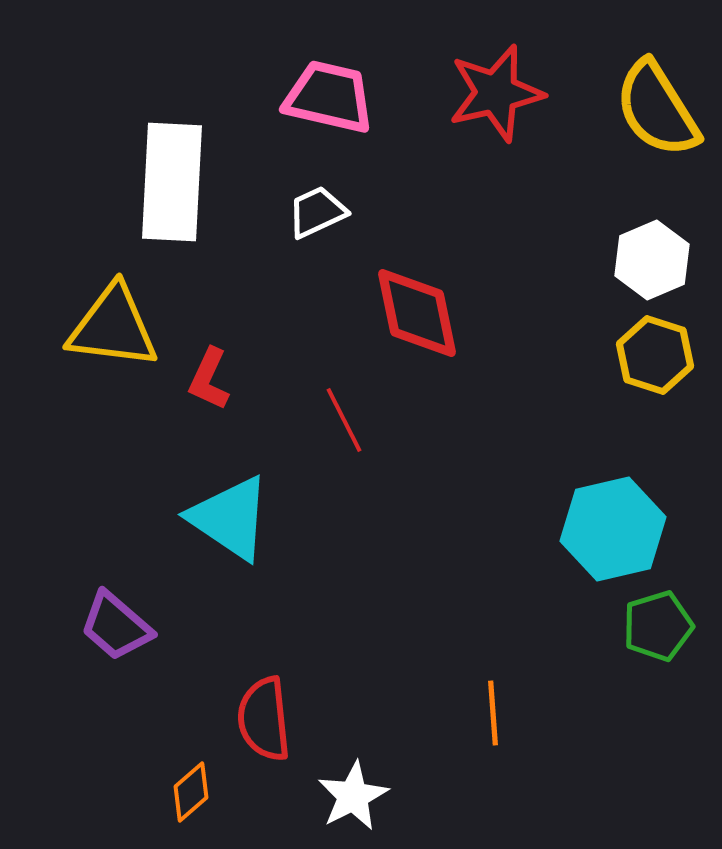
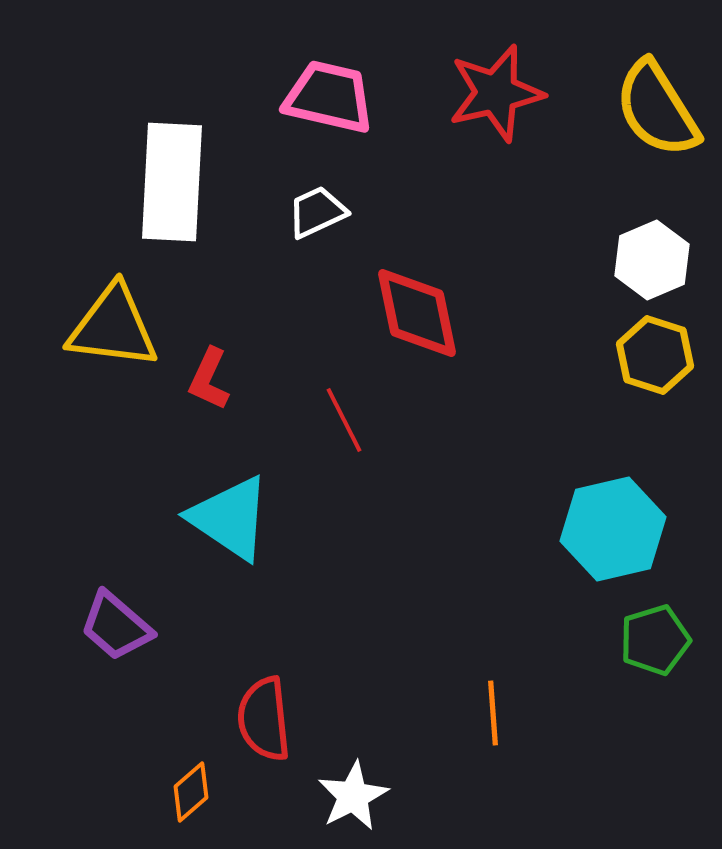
green pentagon: moved 3 px left, 14 px down
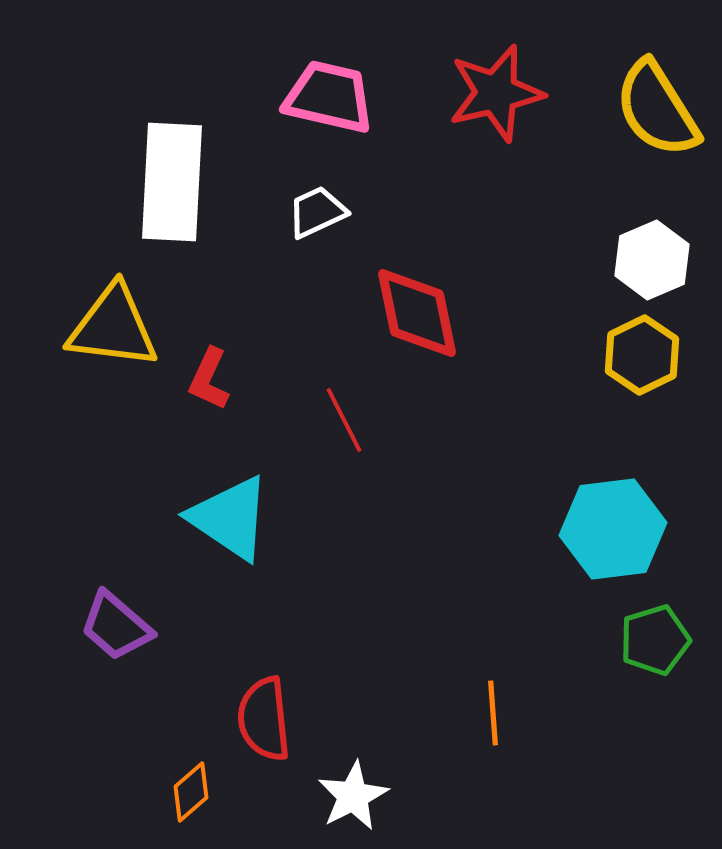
yellow hexagon: moved 13 px left; rotated 16 degrees clockwise
cyan hexagon: rotated 6 degrees clockwise
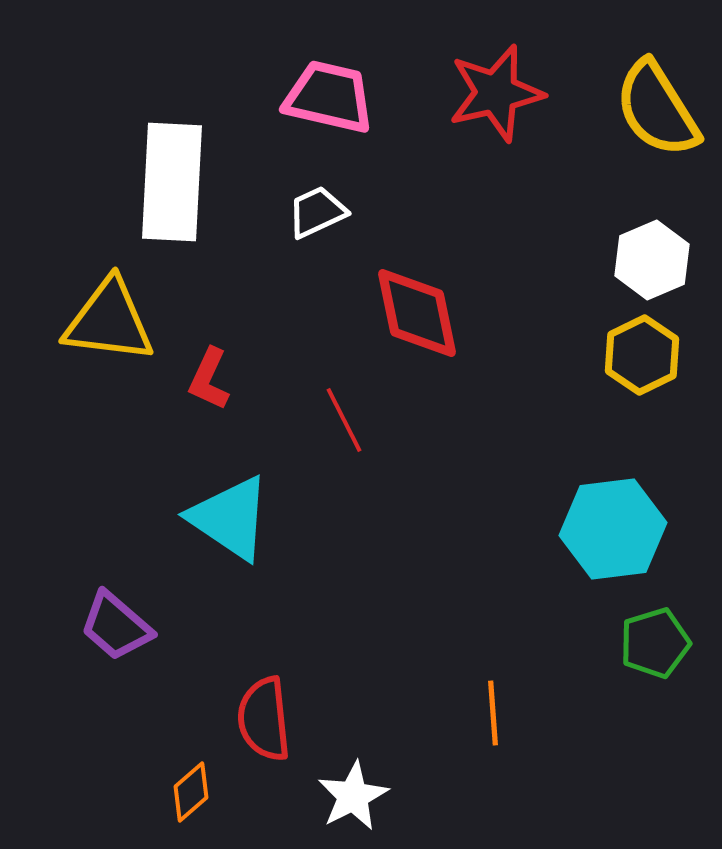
yellow triangle: moved 4 px left, 6 px up
green pentagon: moved 3 px down
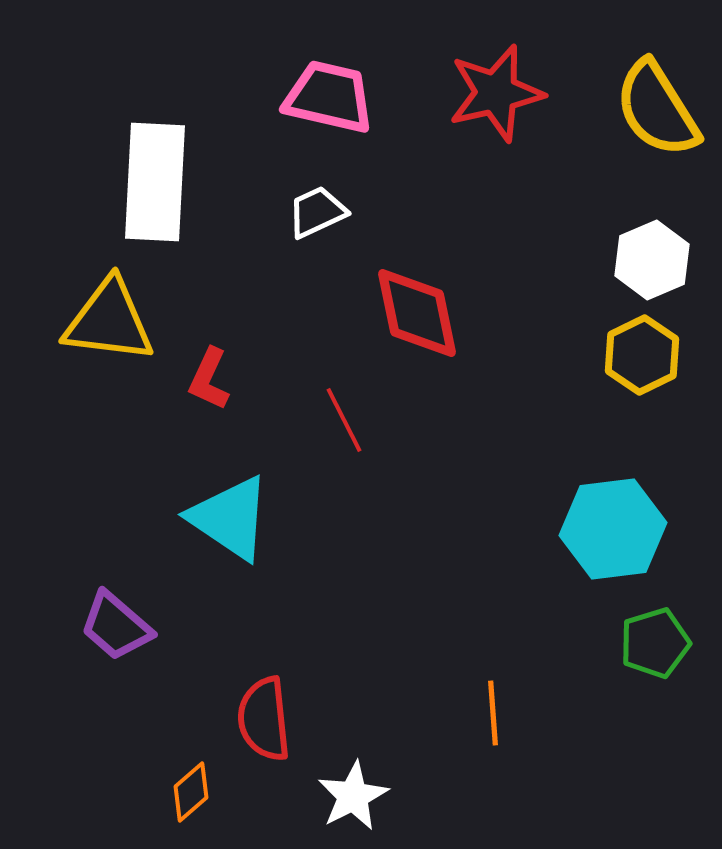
white rectangle: moved 17 px left
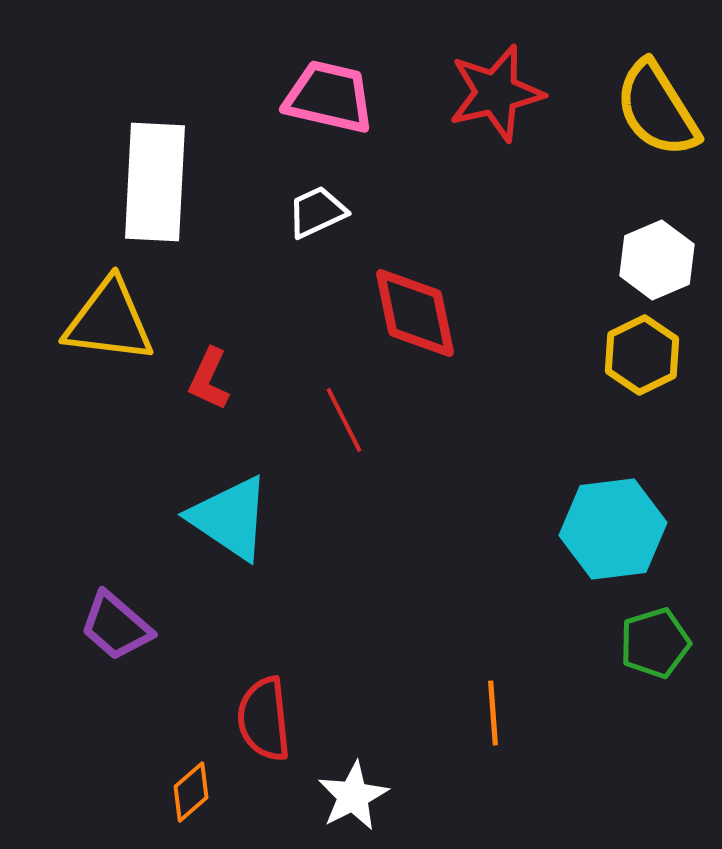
white hexagon: moved 5 px right
red diamond: moved 2 px left
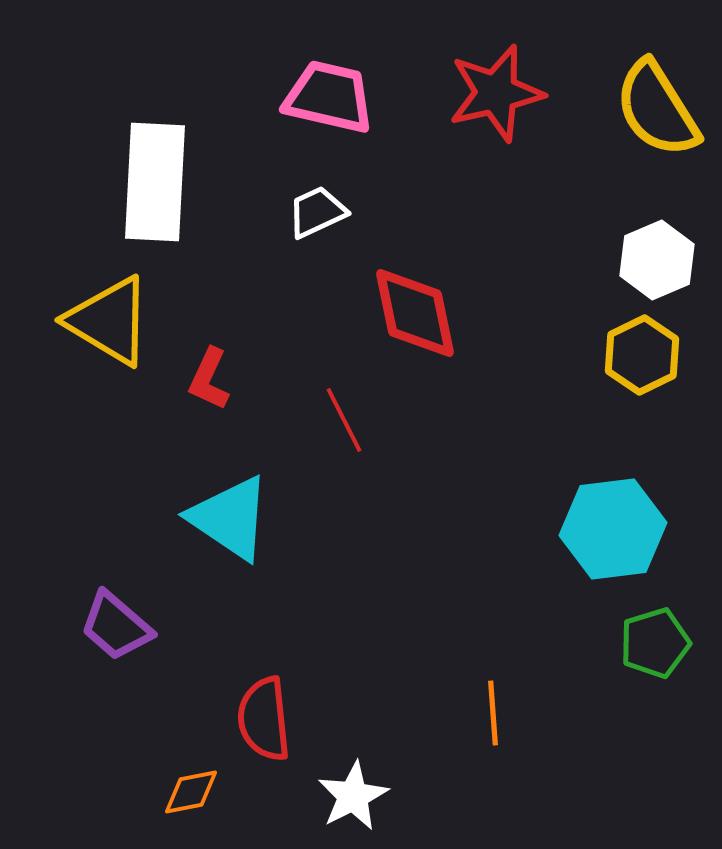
yellow triangle: rotated 24 degrees clockwise
orange diamond: rotated 30 degrees clockwise
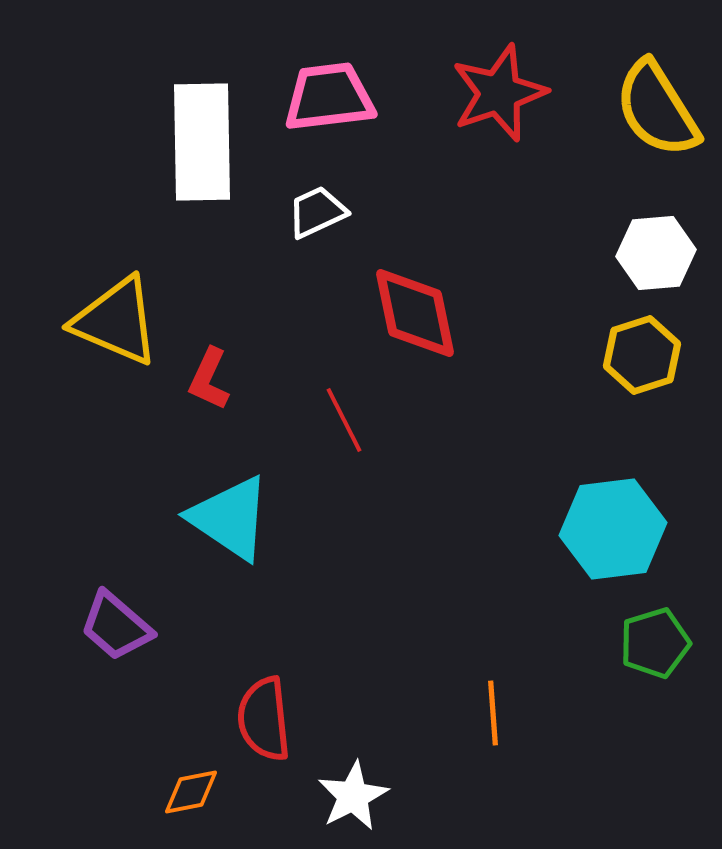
red star: moved 3 px right; rotated 6 degrees counterclockwise
pink trapezoid: rotated 20 degrees counterclockwise
white rectangle: moved 47 px right, 40 px up; rotated 4 degrees counterclockwise
white hexagon: moved 1 px left, 7 px up; rotated 18 degrees clockwise
yellow triangle: moved 7 px right; rotated 8 degrees counterclockwise
yellow hexagon: rotated 8 degrees clockwise
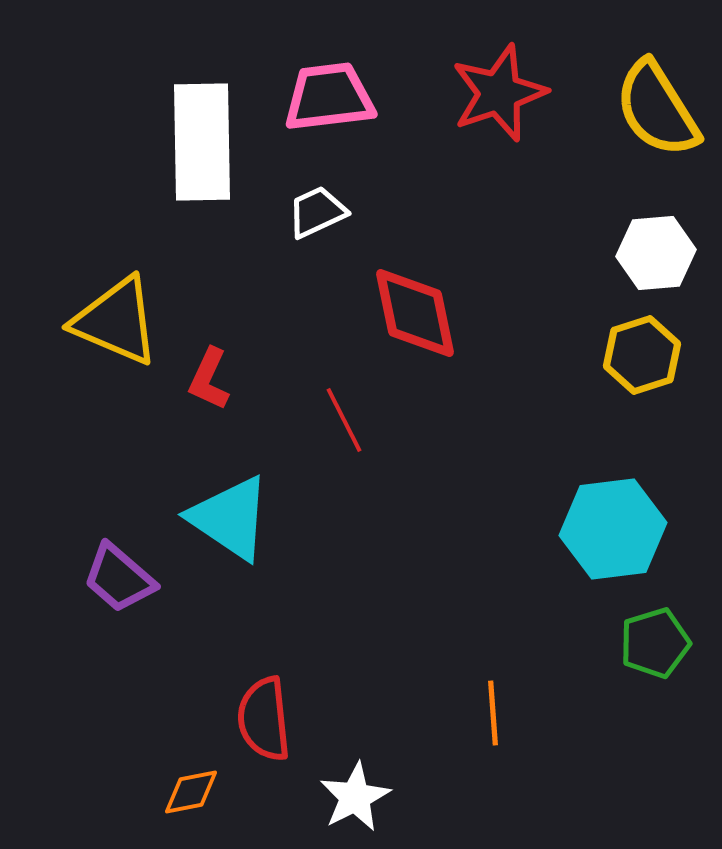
purple trapezoid: moved 3 px right, 48 px up
white star: moved 2 px right, 1 px down
